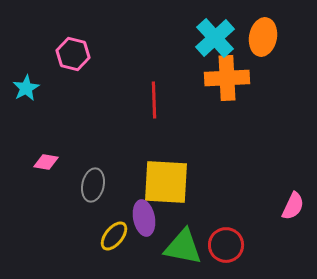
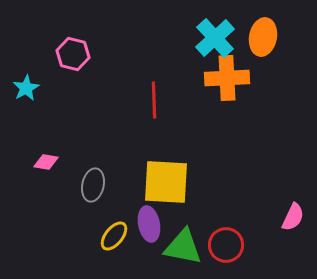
pink semicircle: moved 11 px down
purple ellipse: moved 5 px right, 6 px down
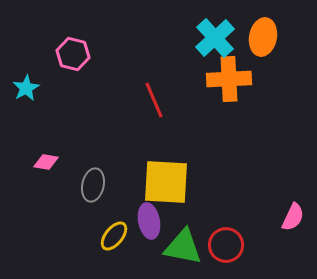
orange cross: moved 2 px right, 1 px down
red line: rotated 21 degrees counterclockwise
purple ellipse: moved 3 px up
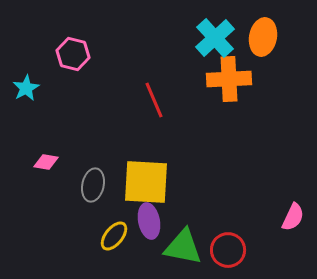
yellow square: moved 20 px left
red circle: moved 2 px right, 5 px down
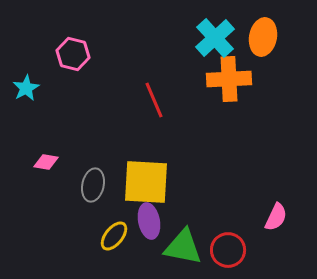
pink semicircle: moved 17 px left
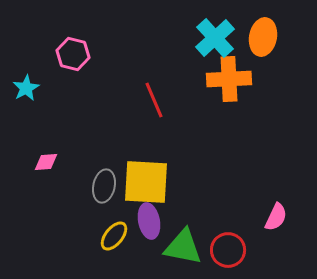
pink diamond: rotated 15 degrees counterclockwise
gray ellipse: moved 11 px right, 1 px down
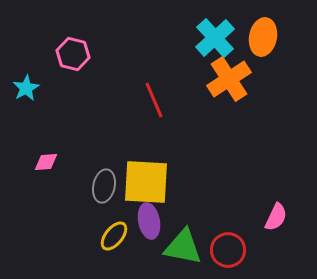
orange cross: rotated 30 degrees counterclockwise
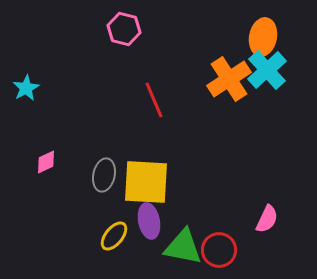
cyan cross: moved 52 px right, 32 px down
pink hexagon: moved 51 px right, 25 px up
pink diamond: rotated 20 degrees counterclockwise
gray ellipse: moved 11 px up
pink semicircle: moved 9 px left, 2 px down
red circle: moved 9 px left
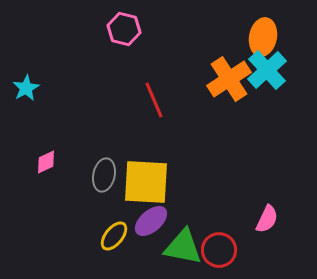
purple ellipse: moved 2 px right; rotated 60 degrees clockwise
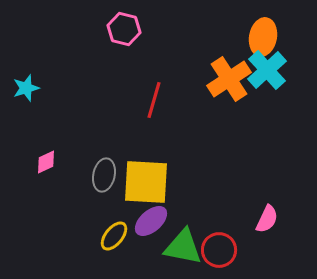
cyan star: rotated 12 degrees clockwise
red line: rotated 39 degrees clockwise
